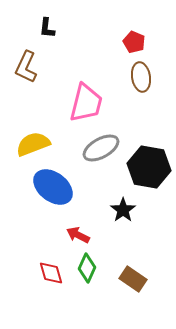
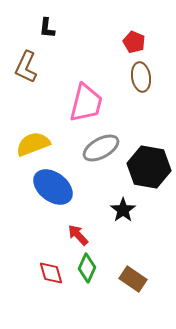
red arrow: rotated 20 degrees clockwise
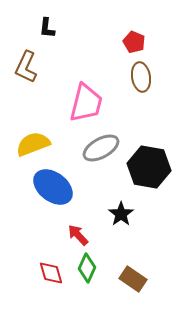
black star: moved 2 px left, 4 px down
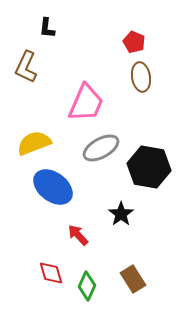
pink trapezoid: rotated 9 degrees clockwise
yellow semicircle: moved 1 px right, 1 px up
green diamond: moved 18 px down
brown rectangle: rotated 24 degrees clockwise
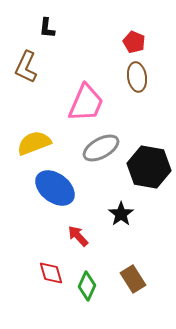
brown ellipse: moved 4 px left
blue ellipse: moved 2 px right, 1 px down
red arrow: moved 1 px down
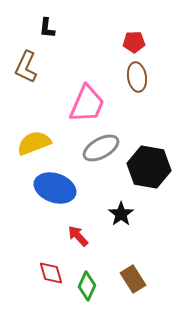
red pentagon: rotated 25 degrees counterclockwise
pink trapezoid: moved 1 px right, 1 px down
blue ellipse: rotated 18 degrees counterclockwise
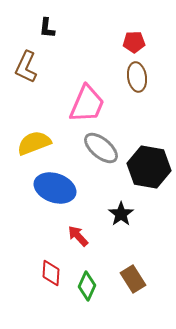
gray ellipse: rotated 69 degrees clockwise
red diamond: rotated 20 degrees clockwise
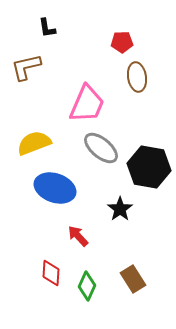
black L-shape: rotated 15 degrees counterclockwise
red pentagon: moved 12 px left
brown L-shape: rotated 52 degrees clockwise
black star: moved 1 px left, 5 px up
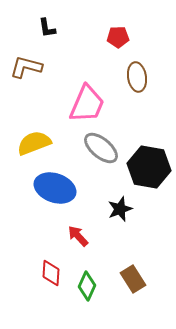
red pentagon: moved 4 px left, 5 px up
brown L-shape: rotated 28 degrees clockwise
black star: rotated 15 degrees clockwise
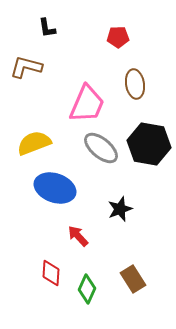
brown ellipse: moved 2 px left, 7 px down
black hexagon: moved 23 px up
green diamond: moved 3 px down
